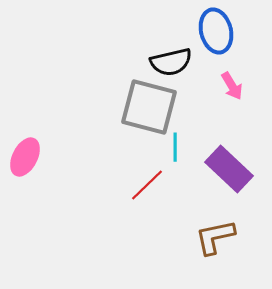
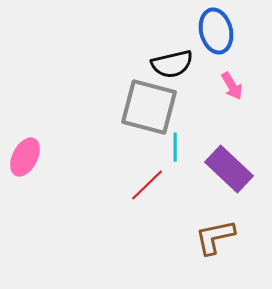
black semicircle: moved 1 px right, 2 px down
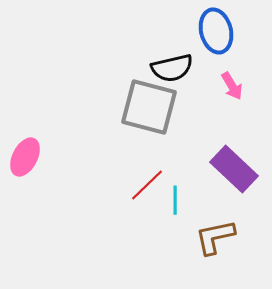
black semicircle: moved 4 px down
cyan line: moved 53 px down
purple rectangle: moved 5 px right
